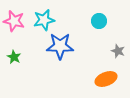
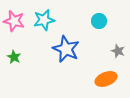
blue star: moved 6 px right, 3 px down; rotated 24 degrees clockwise
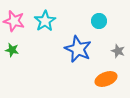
cyan star: moved 1 px right, 1 px down; rotated 20 degrees counterclockwise
blue star: moved 12 px right
green star: moved 2 px left, 7 px up; rotated 16 degrees counterclockwise
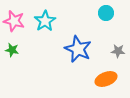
cyan circle: moved 7 px right, 8 px up
gray star: rotated 16 degrees counterclockwise
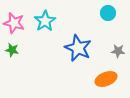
cyan circle: moved 2 px right
pink star: moved 2 px down
blue star: moved 1 px up
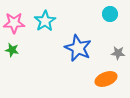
cyan circle: moved 2 px right, 1 px down
pink star: rotated 15 degrees counterclockwise
gray star: moved 2 px down
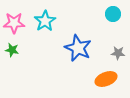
cyan circle: moved 3 px right
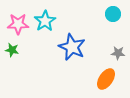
pink star: moved 4 px right, 1 px down
blue star: moved 6 px left, 1 px up
orange ellipse: rotated 35 degrees counterclockwise
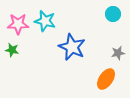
cyan star: rotated 25 degrees counterclockwise
gray star: rotated 16 degrees counterclockwise
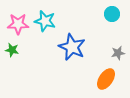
cyan circle: moved 1 px left
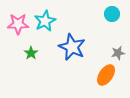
cyan star: rotated 30 degrees clockwise
green star: moved 19 px right, 3 px down; rotated 24 degrees clockwise
orange ellipse: moved 4 px up
